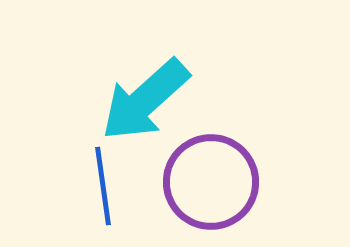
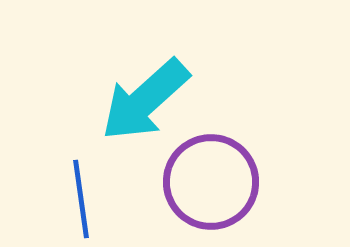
blue line: moved 22 px left, 13 px down
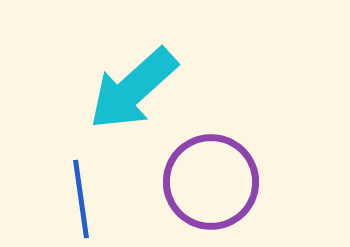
cyan arrow: moved 12 px left, 11 px up
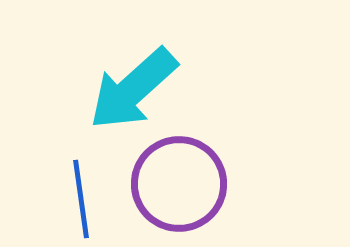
purple circle: moved 32 px left, 2 px down
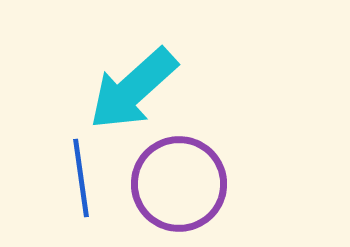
blue line: moved 21 px up
